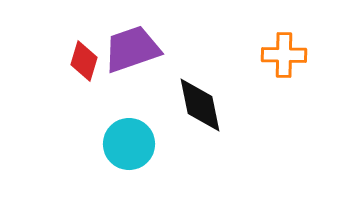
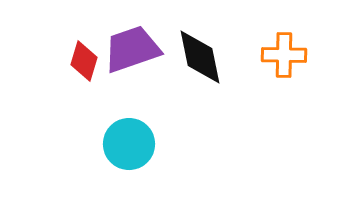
black diamond: moved 48 px up
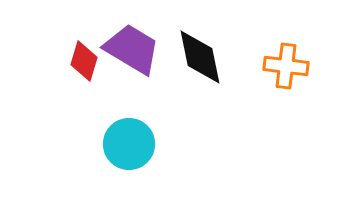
purple trapezoid: rotated 50 degrees clockwise
orange cross: moved 2 px right, 11 px down; rotated 6 degrees clockwise
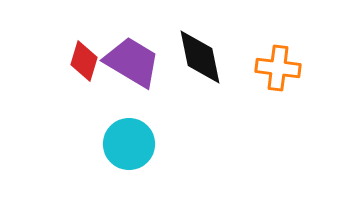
purple trapezoid: moved 13 px down
orange cross: moved 8 px left, 2 px down
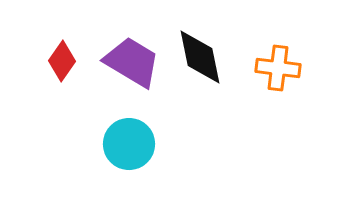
red diamond: moved 22 px left; rotated 18 degrees clockwise
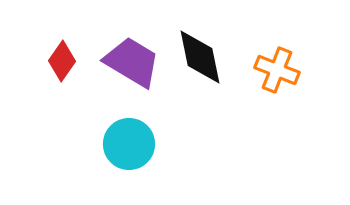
orange cross: moved 1 px left, 2 px down; rotated 15 degrees clockwise
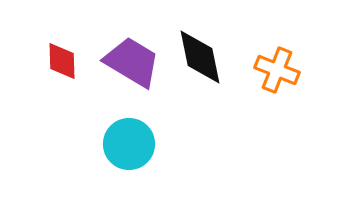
red diamond: rotated 36 degrees counterclockwise
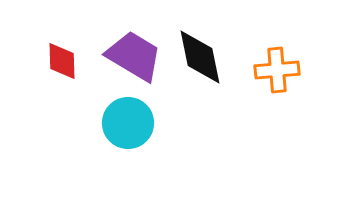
purple trapezoid: moved 2 px right, 6 px up
orange cross: rotated 27 degrees counterclockwise
cyan circle: moved 1 px left, 21 px up
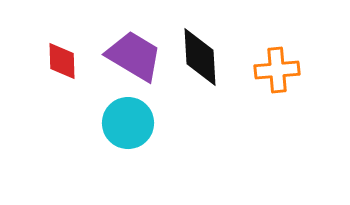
black diamond: rotated 8 degrees clockwise
